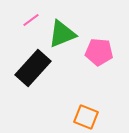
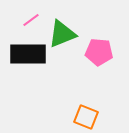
black rectangle: moved 5 px left, 14 px up; rotated 48 degrees clockwise
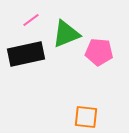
green triangle: moved 4 px right
black rectangle: moved 2 px left; rotated 12 degrees counterclockwise
orange square: rotated 15 degrees counterclockwise
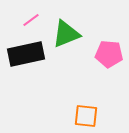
pink pentagon: moved 10 px right, 2 px down
orange square: moved 1 px up
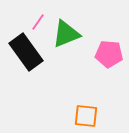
pink line: moved 7 px right, 2 px down; rotated 18 degrees counterclockwise
black rectangle: moved 2 px up; rotated 66 degrees clockwise
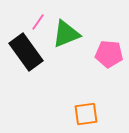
orange square: moved 2 px up; rotated 15 degrees counterclockwise
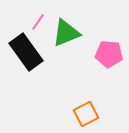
green triangle: moved 1 px up
orange square: rotated 20 degrees counterclockwise
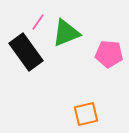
orange square: rotated 15 degrees clockwise
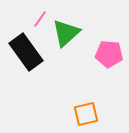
pink line: moved 2 px right, 3 px up
green triangle: rotated 20 degrees counterclockwise
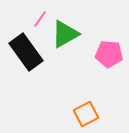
green triangle: moved 1 px left, 1 px down; rotated 12 degrees clockwise
orange square: rotated 15 degrees counterclockwise
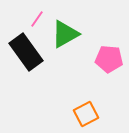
pink line: moved 3 px left
pink pentagon: moved 5 px down
